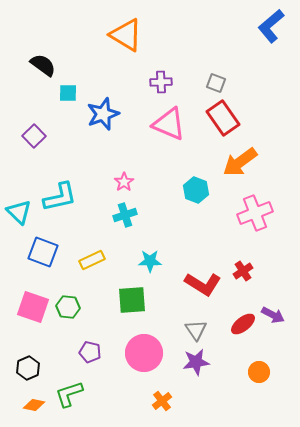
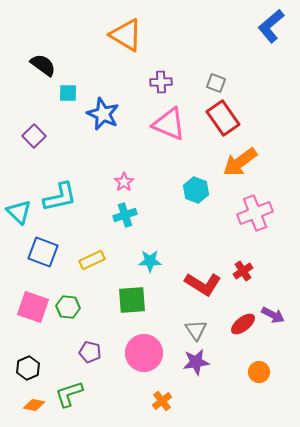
blue star: rotated 28 degrees counterclockwise
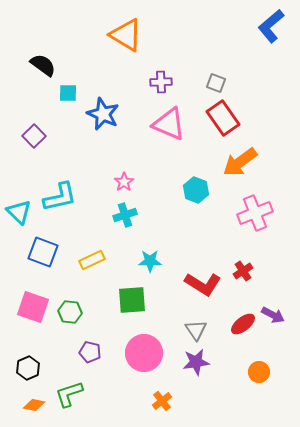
green hexagon: moved 2 px right, 5 px down
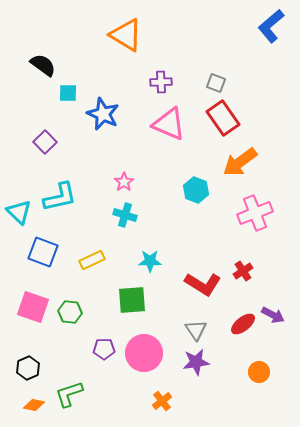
purple square: moved 11 px right, 6 px down
cyan cross: rotated 35 degrees clockwise
purple pentagon: moved 14 px right, 3 px up; rotated 15 degrees counterclockwise
